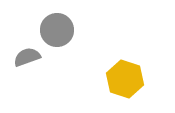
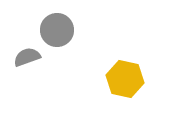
yellow hexagon: rotated 6 degrees counterclockwise
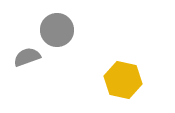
yellow hexagon: moved 2 px left, 1 px down
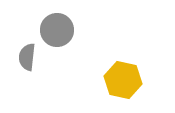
gray semicircle: rotated 64 degrees counterclockwise
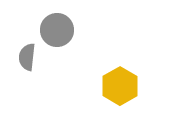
yellow hexagon: moved 3 px left, 6 px down; rotated 18 degrees clockwise
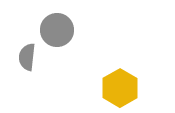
yellow hexagon: moved 2 px down
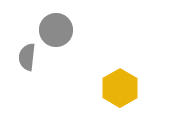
gray circle: moved 1 px left
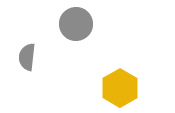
gray circle: moved 20 px right, 6 px up
